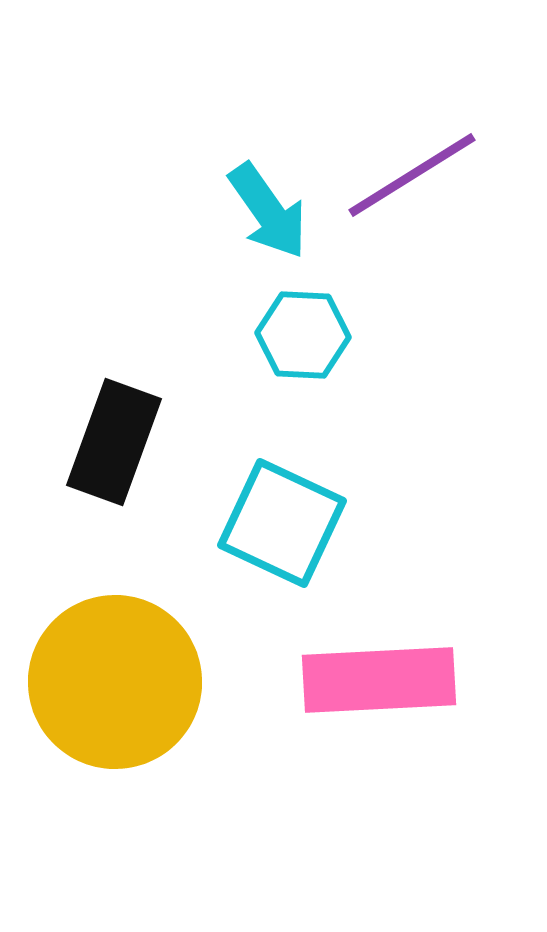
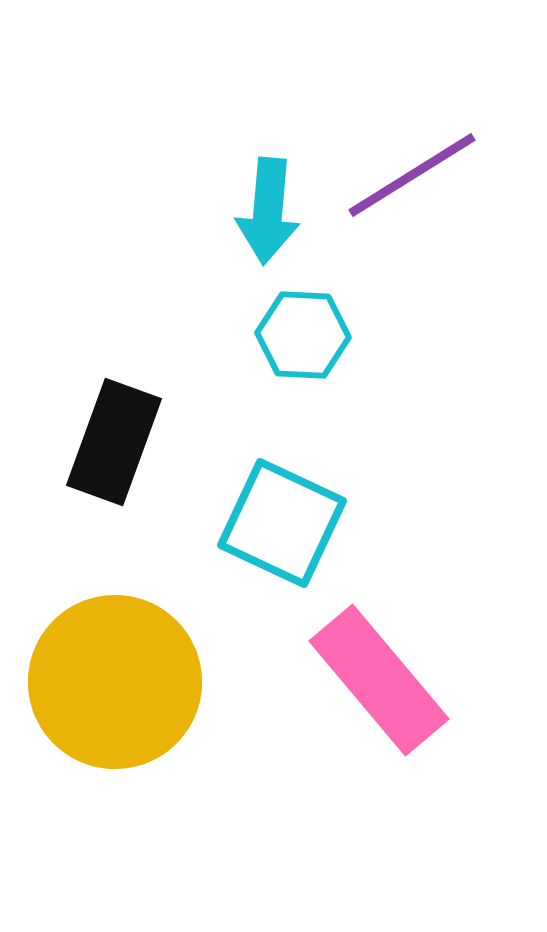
cyan arrow: rotated 40 degrees clockwise
pink rectangle: rotated 53 degrees clockwise
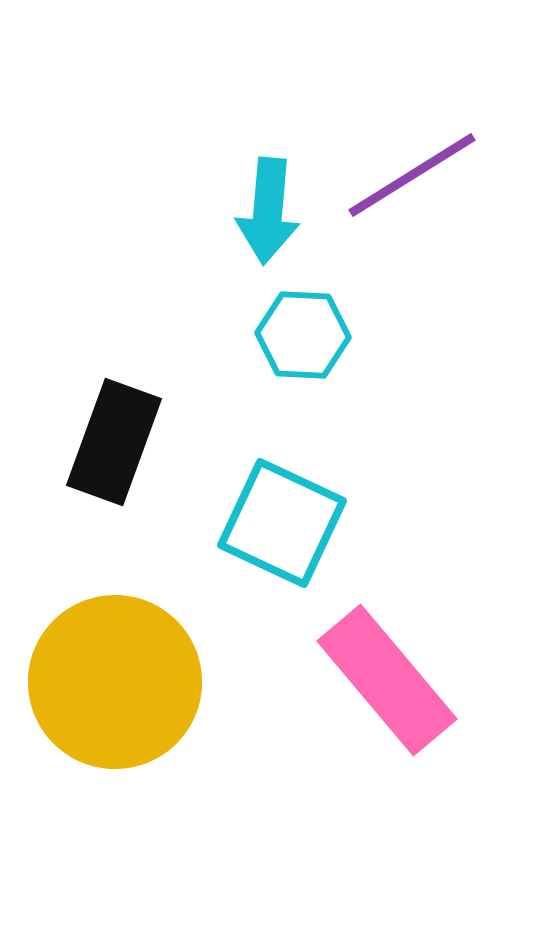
pink rectangle: moved 8 px right
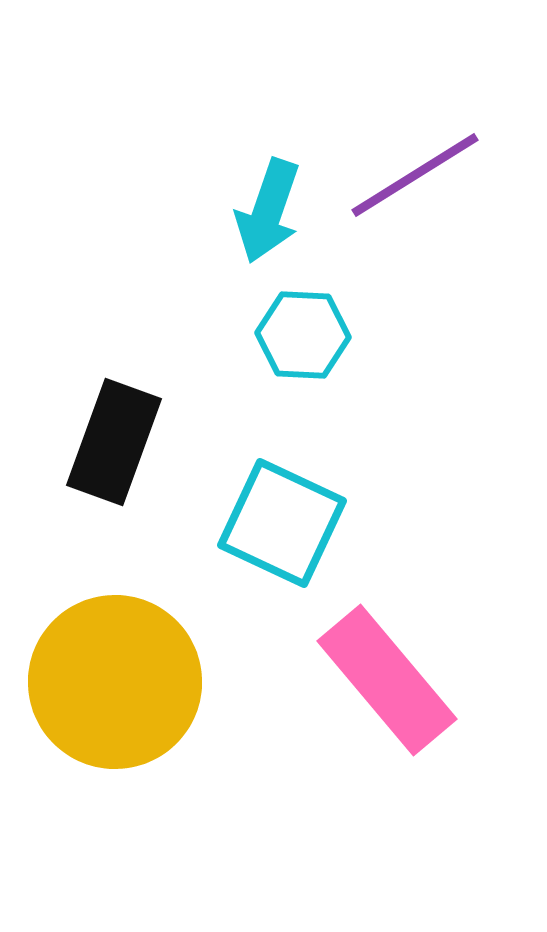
purple line: moved 3 px right
cyan arrow: rotated 14 degrees clockwise
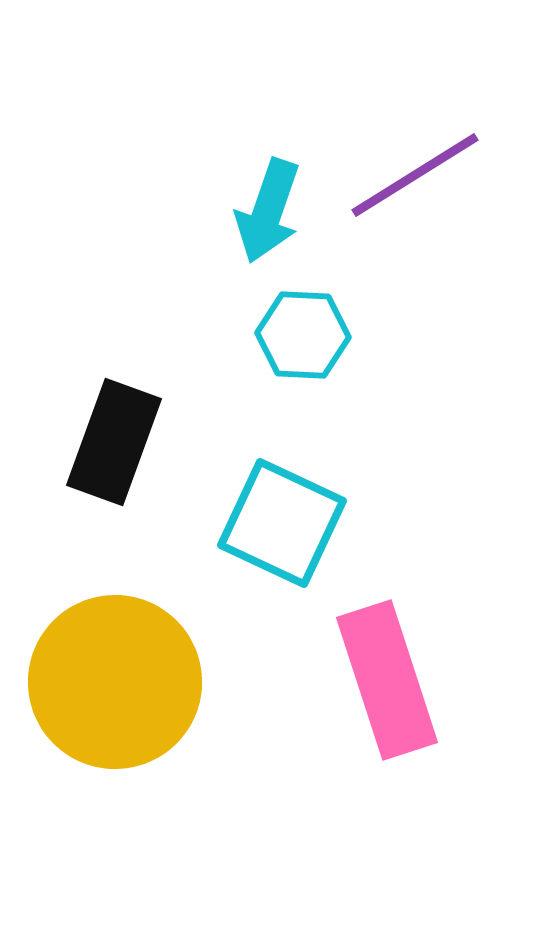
pink rectangle: rotated 22 degrees clockwise
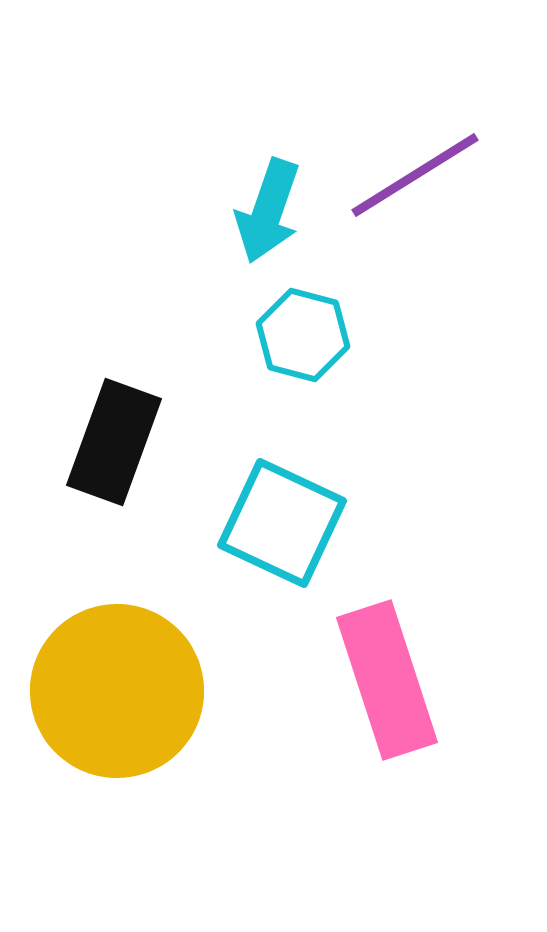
cyan hexagon: rotated 12 degrees clockwise
yellow circle: moved 2 px right, 9 px down
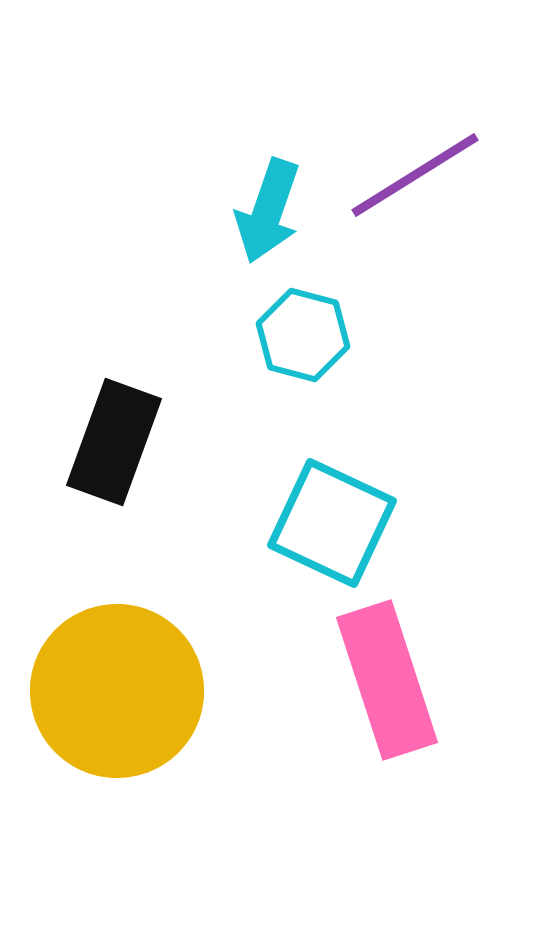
cyan square: moved 50 px right
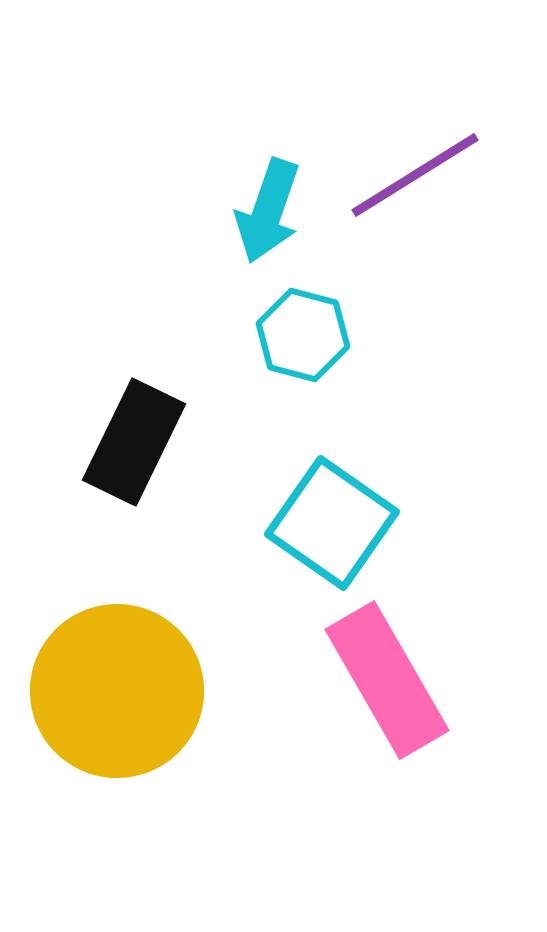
black rectangle: moved 20 px right; rotated 6 degrees clockwise
cyan square: rotated 10 degrees clockwise
pink rectangle: rotated 12 degrees counterclockwise
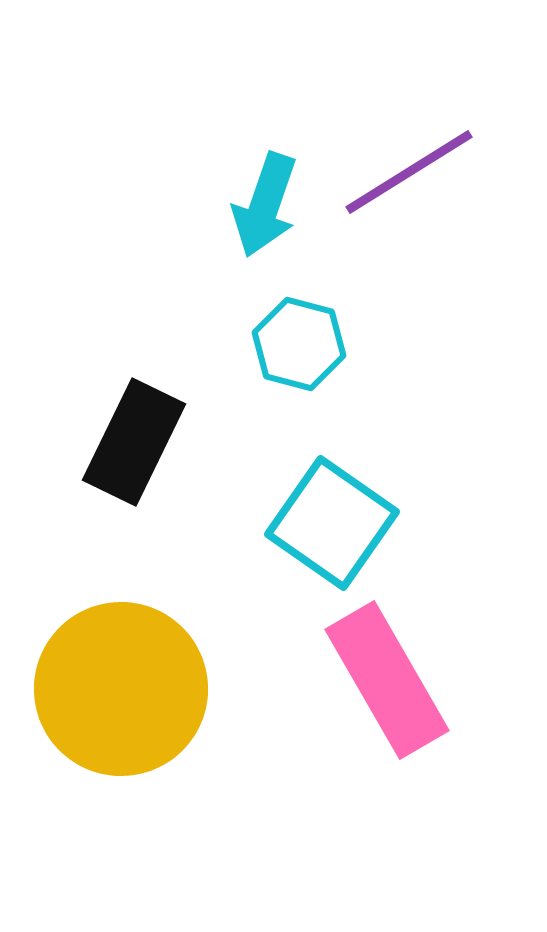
purple line: moved 6 px left, 3 px up
cyan arrow: moved 3 px left, 6 px up
cyan hexagon: moved 4 px left, 9 px down
yellow circle: moved 4 px right, 2 px up
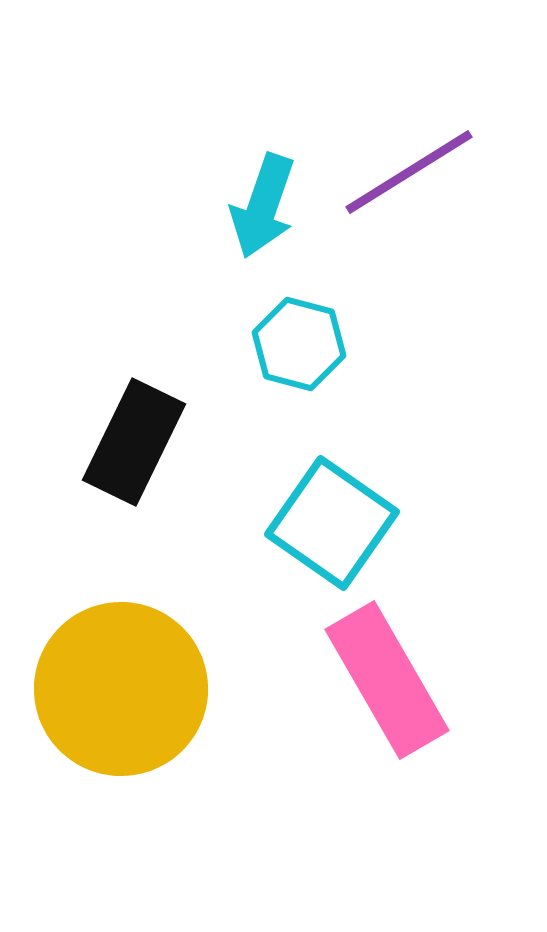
cyan arrow: moved 2 px left, 1 px down
